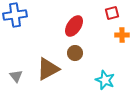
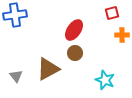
red ellipse: moved 4 px down
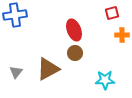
red ellipse: rotated 55 degrees counterclockwise
gray triangle: moved 4 px up; rotated 16 degrees clockwise
cyan star: rotated 24 degrees counterclockwise
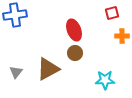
orange cross: moved 1 px down
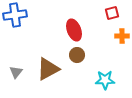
brown circle: moved 2 px right, 2 px down
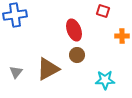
red square: moved 9 px left, 2 px up; rotated 32 degrees clockwise
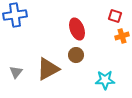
red square: moved 12 px right, 5 px down
red ellipse: moved 3 px right, 1 px up
orange cross: rotated 16 degrees counterclockwise
brown circle: moved 1 px left
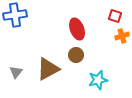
cyan star: moved 7 px left; rotated 12 degrees counterclockwise
